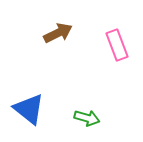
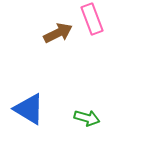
pink rectangle: moved 25 px left, 26 px up
blue triangle: rotated 8 degrees counterclockwise
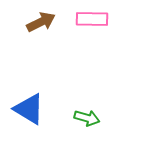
pink rectangle: rotated 68 degrees counterclockwise
brown arrow: moved 17 px left, 11 px up
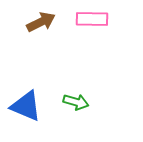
blue triangle: moved 3 px left, 3 px up; rotated 8 degrees counterclockwise
green arrow: moved 11 px left, 16 px up
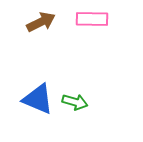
green arrow: moved 1 px left
blue triangle: moved 12 px right, 7 px up
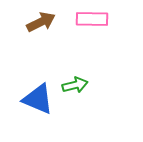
green arrow: moved 17 px up; rotated 30 degrees counterclockwise
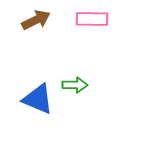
brown arrow: moved 5 px left, 2 px up
green arrow: rotated 15 degrees clockwise
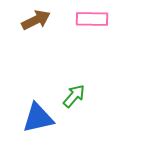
green arrow: moved 1 px left, 11 px down; rotated 50 degrees counterclockwise
blue triangle: moved 19 px down; rotated 36 degrees counterclockwise
